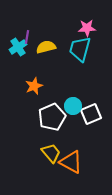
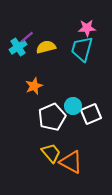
purple line: rotated 40 degrees clockwise
cyan trapezoid: moved 2 px right
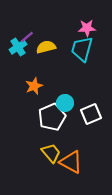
cyan circle: moved 8 px left, 3 px up
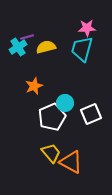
purple line: rotated 24 degrees clockwise
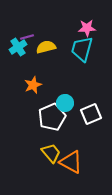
orange star: moved 1 px left, 1 px up
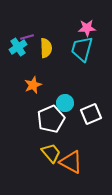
yellow semicircle: moved 1 px down; rotated 102 degrees clockwise
white pentagon: moved 1 px left, 2 px down
